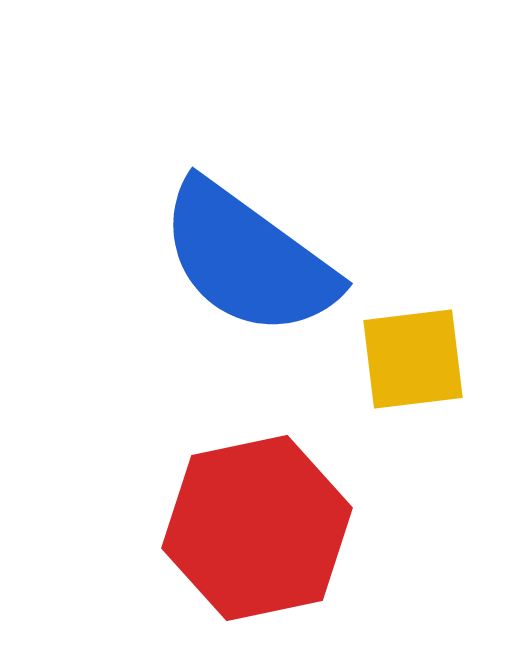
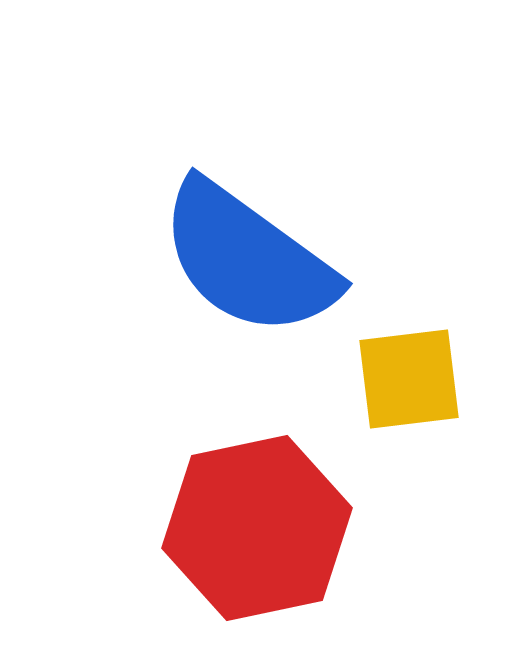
yellow square: moved 4 px left, 20 px down
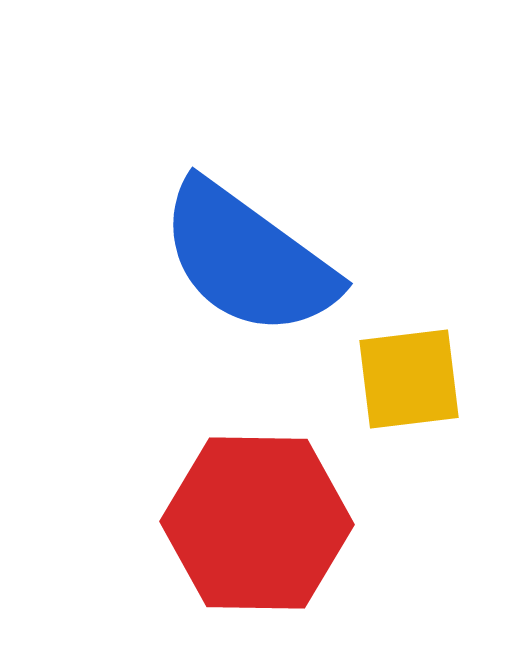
red hexagon: moved 5 px up; rotated 13 degrees clockwise
